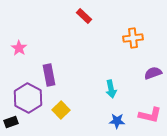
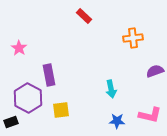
purple semicircle: moved 2 px right, 2 px up
yellow square: rotated 36 degrees clockwise
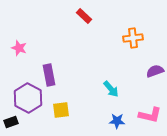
pink star: rotated 14 degrees counterclockwise
cyan arrow: rotated 30 degrees counterclockwise
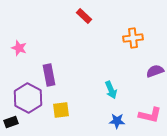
cyan arrow: moved 1 px down; rotated 18 degrees clockwise
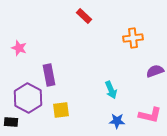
black rectangle: rotated 24 degrees clockwise
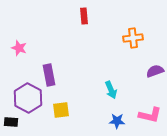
red rectangle: rotated 42 degrees clockwise
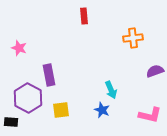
blue star: moved 15 px left, 11 px up; rotated 21 degrees clockwise
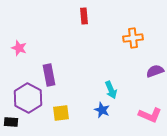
yellow square: moved 3 px down
pink L-shape: rotated 10 degrees clockwise
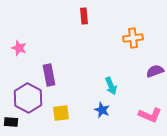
cyan arrow: moved 4 px up
